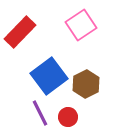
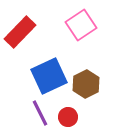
blue square: rotated 12 degrees clockwise
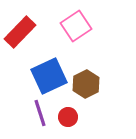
pink square: moved 5 px left, 1 px down
purple line: rotated 8 degrees clockwise
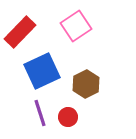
blue square: moved 7 px left, 5 px up
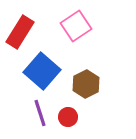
red rectangle: rotated 12 degrees counterclockwise
blue square: rotated 24 degrees counterclockwise
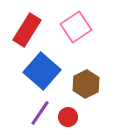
pink square: moved 1 px down
red rectangle: moved 7 px right, 2 px up
purple line: rotated 52 degrees clockwise
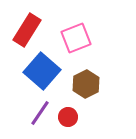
pink square: moved 11 px down; rotated 12 degrees clockwise
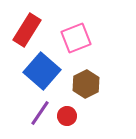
red circle: moved 1 px left, 1 px up
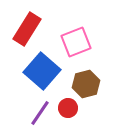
red rectangle: moved 1 px up
pink square: moved 4 px down
brown hexagon: rotated 12 degrees clockwise
red circle: moved 1 px right, 8 px up
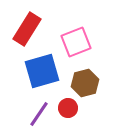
blue square: rotated 33 degrees clockwise
brown hexagon: moved 1 px left, 1 px up
purple line: moved 1 px left, 1 px down
